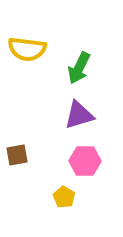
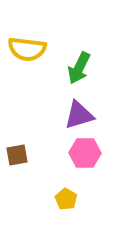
pink hexagon: moved 8 px up
yellow pentagon: moved 2 px right, 2 px down
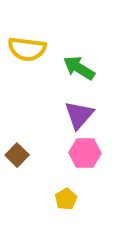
green arrow: rotated 96 degrees clockwise
purple triangle: rotated 32 degrees counterclockwise
brown square: rotated 35 degrees counterclockwise
yellow pentagon: rotated 10 degrees clockwise
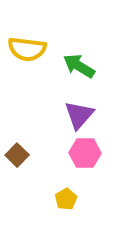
green arrow: moved 2 px up
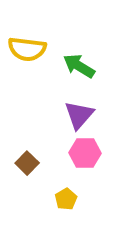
brown square: moved 10 px right, 8 px down
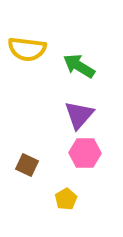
brown square: moved 2 px down; rotated 20 degrees counterclockwise
